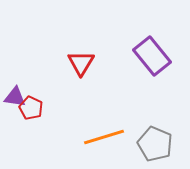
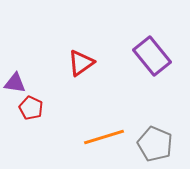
red triangle: rotated 24 degrees clockwise
purple triangle: moved 14 px up
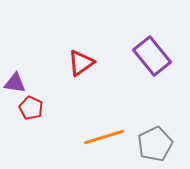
gray pentagon: rotated 24 degrees clockwise
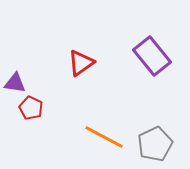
orange line: rotated 45 degrees clockwise
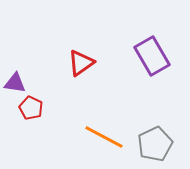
purple rectangle: rotated 9 degrees clockwise
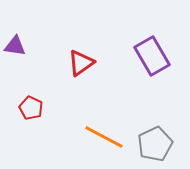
purple triangle: moved 37 px up
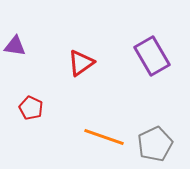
orange line: rotated 9 degrees counterclockwise
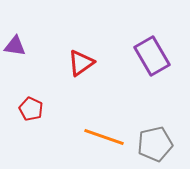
red pentagon: moved 1 px down
gray pentagon: rotated 12 degrees clockwise
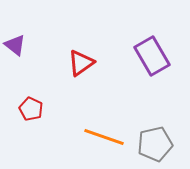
purple triangle: moved 1 px up; rotated 30 degrees clockwise
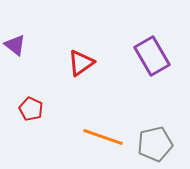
orange line: moved 1 px left
